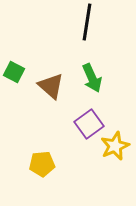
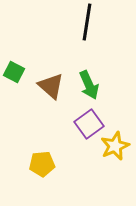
green arrow: moved 3 px left, 7 px down
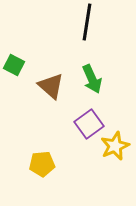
green square: moved 7 px up
green arrow: moved 3 px right, 6 px up
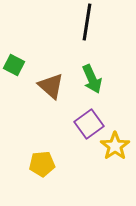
yellow star: rotated 12 degrees counterclockwise
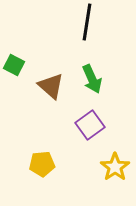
purple square: moved 1 px right, 1 px down
yellow star: moved 21 px down
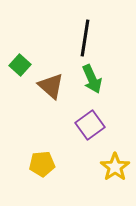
black line: moved 2 px left, 16 px down
green square: moved 6 px right; rotated 15 degrees clockwise
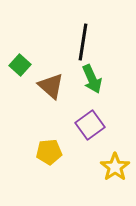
black line: moved 2 px left, 4 px down
yellow pentagon: moved 7 px right, 12 px up
